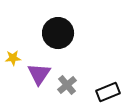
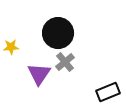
yellow star: moved 2 px left, 11 px up
gray cross: moved 2 px left, 23 px up
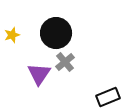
black circle: moved 2 px left
yellow star: moved 1 px right, 12 px up; rotated 14 degrees counterclockwise
black rectangle: moved 5 px down
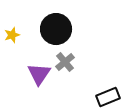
black circle: moved 4 px up
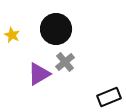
yellow star: rotated 28 degrees counterclockwise
purple triangle: rotated 25 degrees clockwise
black rectangle: moved 1 px right
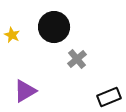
black circle: moved 2 px left, 2 px up
gray cross: moved 12 px right, 3 px up
purple triangle: moved 14 px left, 17 px down
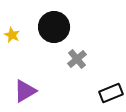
black rectangle: moved 2 px right, 4 px up
